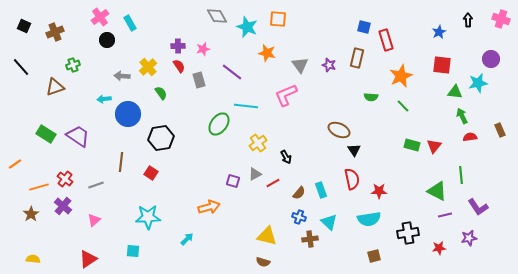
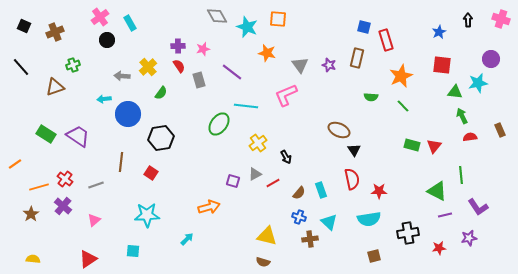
green semicircle at (161, 93): rotated 72 degrees clockwise
cyan star at (148, 217): moved 1 px left, 2 px up
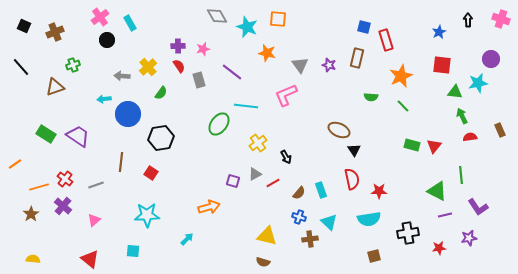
red triangle at (88, 259): moved 2 px right; rotated 48 degrees counterclockwise
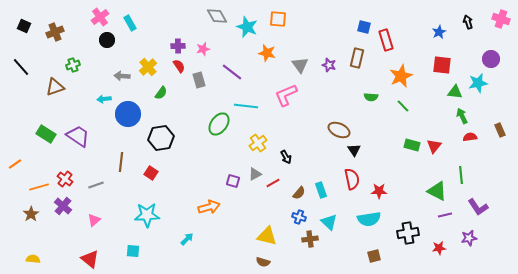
black arrow at (468, 20): moved 2 px down; rotated 16 degrees counterclockwise
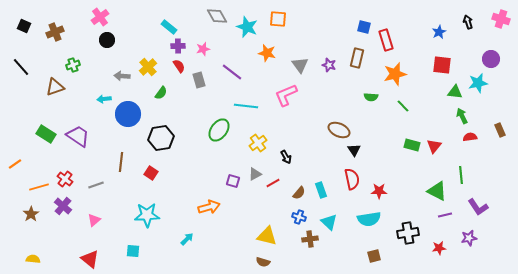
cyan rectangle at (130, 23): moved 39 px right, 4 px down; rotated 21 degrees counterclockwise
orange star at (401, 76): moved 6 px left, 2 px up; rotated 10 degrees clockwise
green ellipse at (219, 124): moved 6 px down
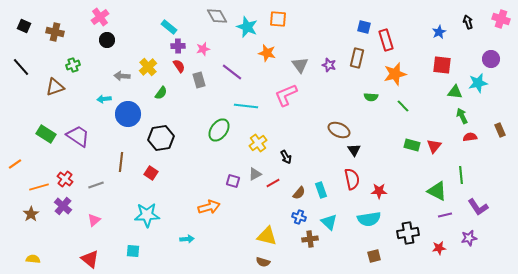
brown cross at (55, 32): rotated 36 degrees clockwise
cyan arrow at (187, 239): rotated 40 degrees clockwise
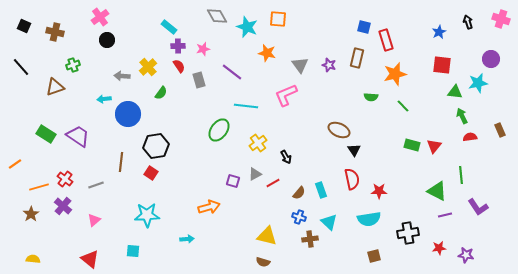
black hexagon at (161, 138): moved 5 px left, 8 px down
purple star at (469, 238): moved 3 px left, 17 px down; rotated 21 degrees clockwise
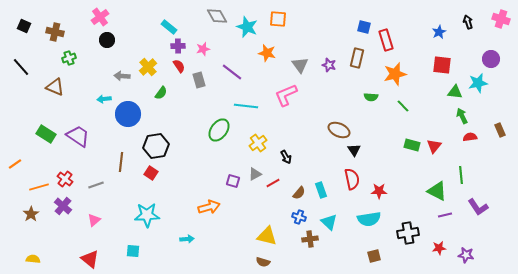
green cross at (73, 65): moved 4 px left, 7 px up
brown triangle at (55, 87): rotated 42 degrees clockwise
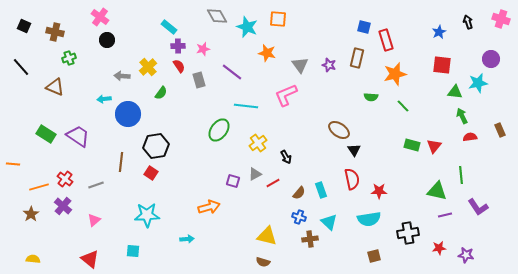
pink cross at (100, 17): rotated 18 degrees counterclockwise
brown ellipse at (339, 130): rotated 10 degrees clockwise
orange line at (15, 164): moved 2 px left; rotated 40 degrees clockwise
green triangle at (437, 191): rotated 15 degrees counterclockwise
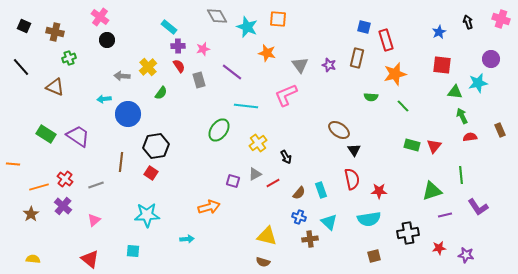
green triangle at (437, 191): moved 5 px left; rotated 30 degrees counterclockwise
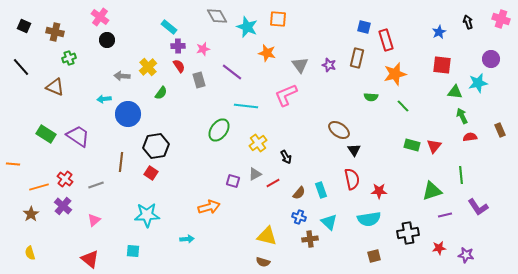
yellow semicircle at (33, 259): moved 3 px left, 6 px up; rotated 112 degrees counterclockwise
